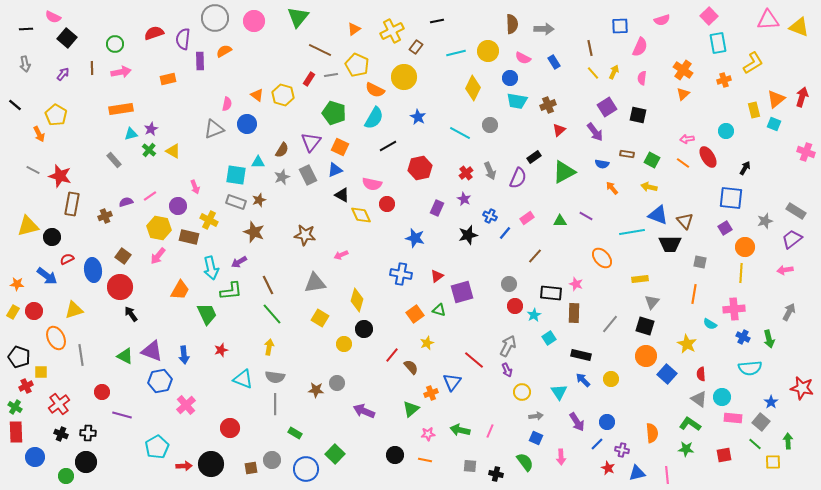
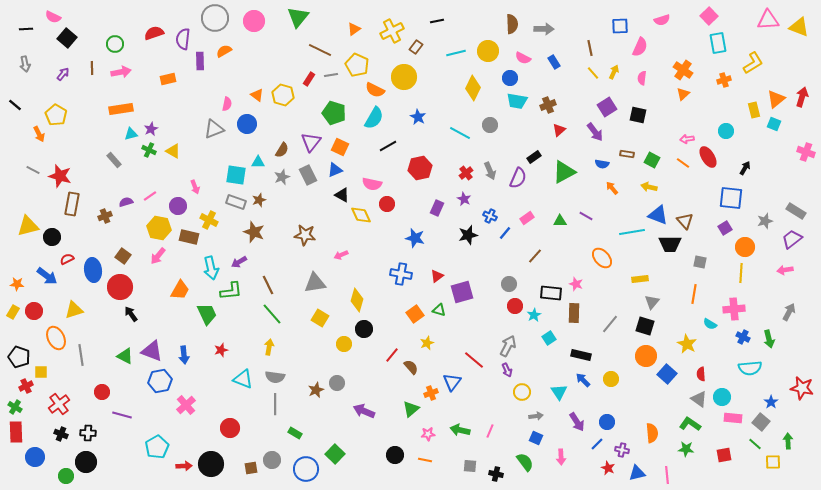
green cross at (149, 150): rotated 16 degrees counterclockwise
brown star at (316, 390): rotated 28 degrees counterclockwise
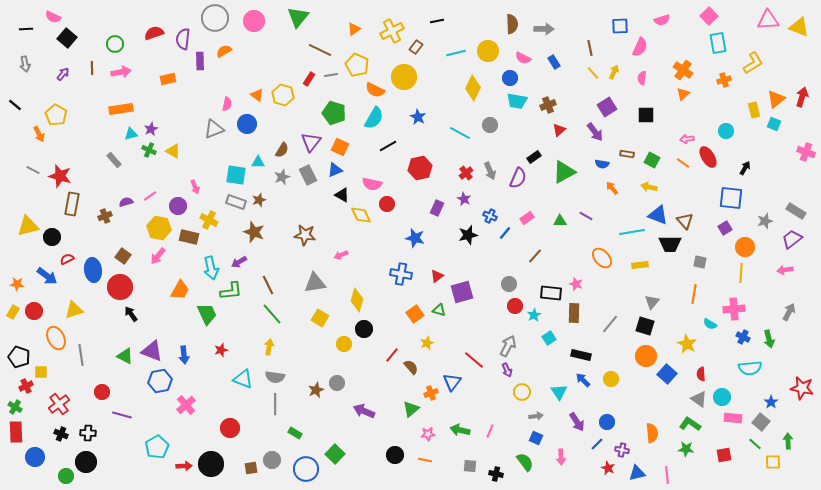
black square at (638, 115): moved 8 px right; rotated 12 degrees counterclockwise
yellow rectangle at (640, 279): moved 14 px up
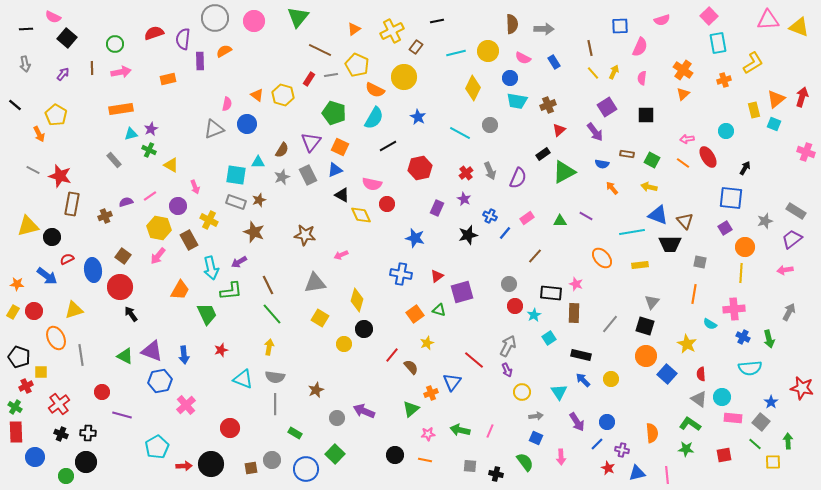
yellow triangle at (173, 151): moved 2 px left, 14 px down
black rectangle at (534, 157): moved 9 px right, 3 px up
brown rectangle at (189, 237): moved 3 px down; rotated 48 degrees clockwise
gray circle at (337, 383): moved 35 px down
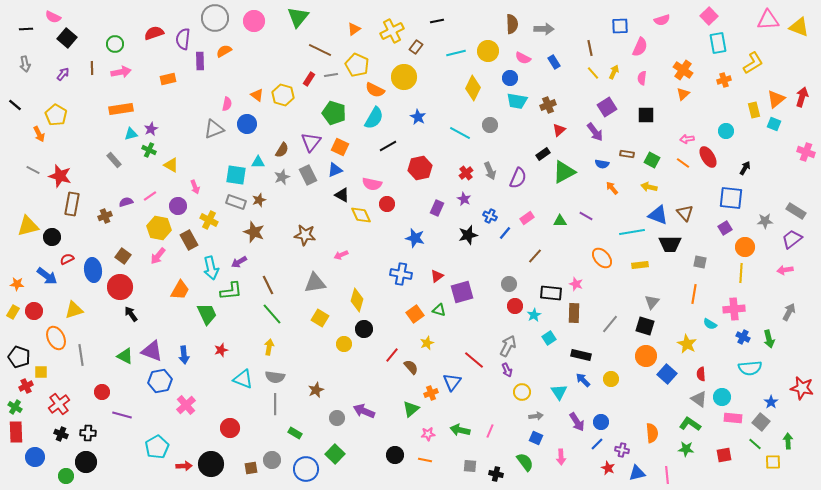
brown triangle at (685, 221): moved 8 px up
gray star at (765, 221): rotated 14 degrees clockwise
blue circle at (607, 422): moved 6 px left
